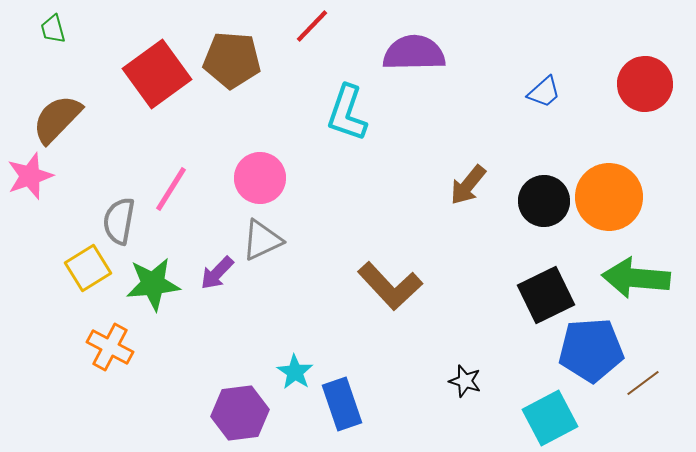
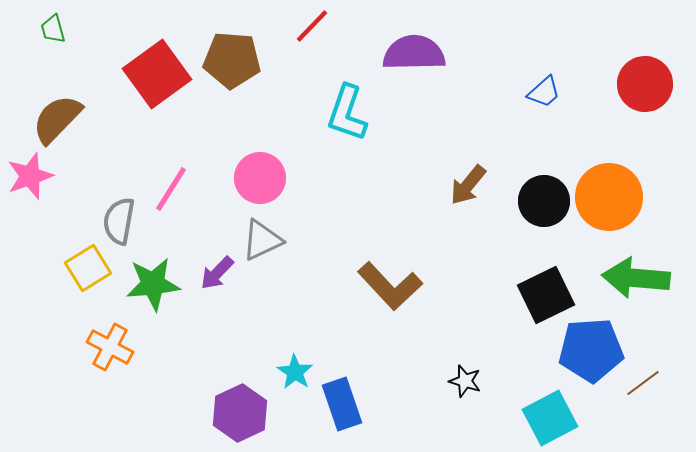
purple hexagon: rotated 18 degrees counterclockwise
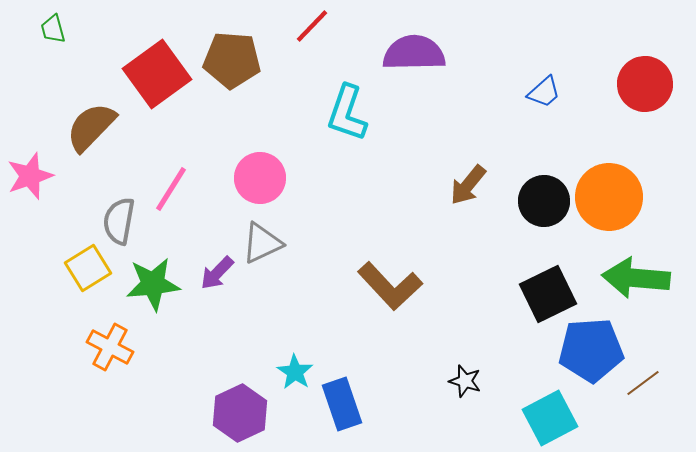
brown semicircle: moved 34 px right, 8 px down
gray triangle: moved 3 px down
black square: moved 2 px right, 1 px up
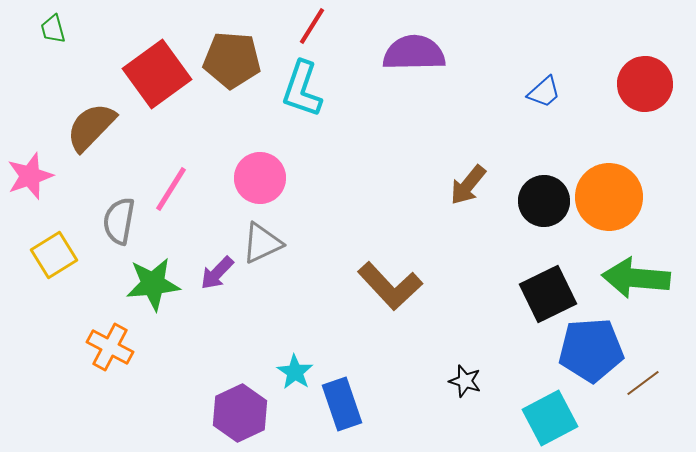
red line: rotated 12 degrees counterclockwise
cyan L-shape: moved 45 px left, 24 px up
yellow square: moved 34 px left, 13 px up
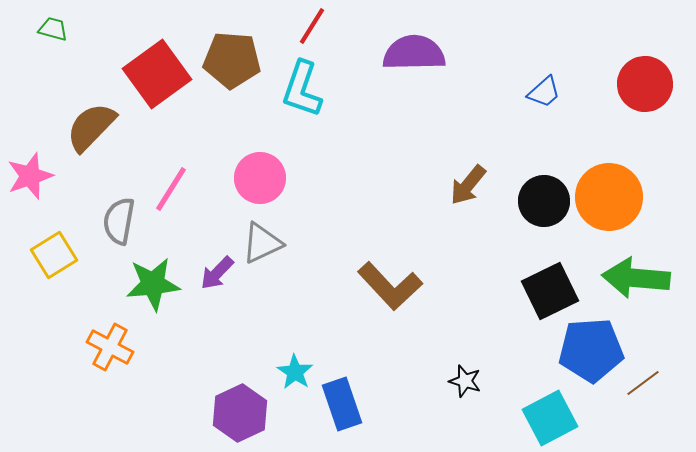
green trapezoid: rotated 120 degrees clockwise
black square: moved 2 px right, 3 px up
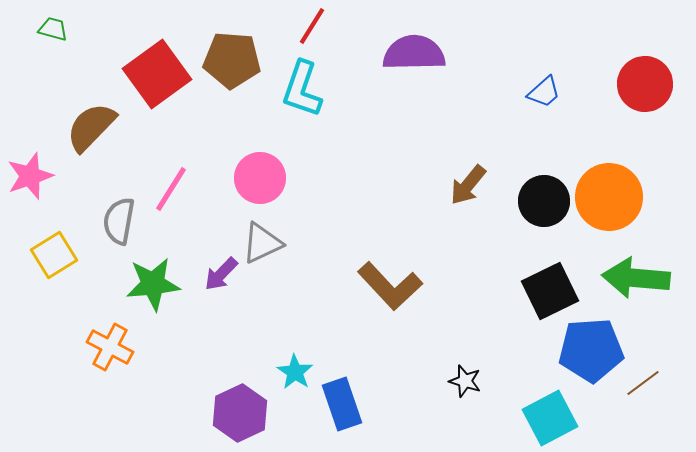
purple arrow: moved 4 px right, 1 px down
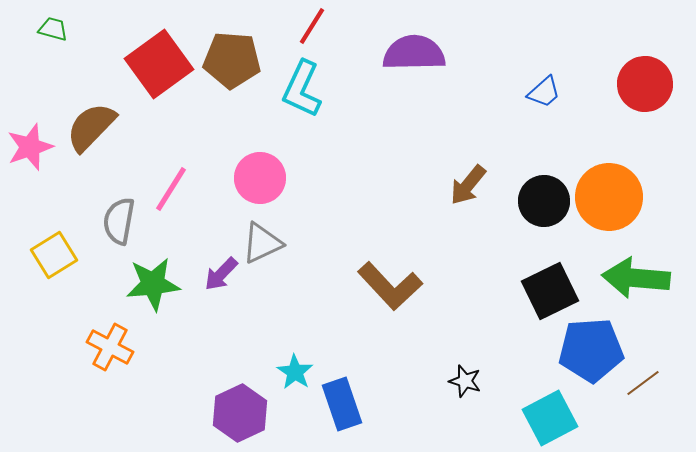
red square: moved 2 px right, 10 px up
cyan L-shape: rotated 6 degrees clockwise
pink star: moved 29 px up
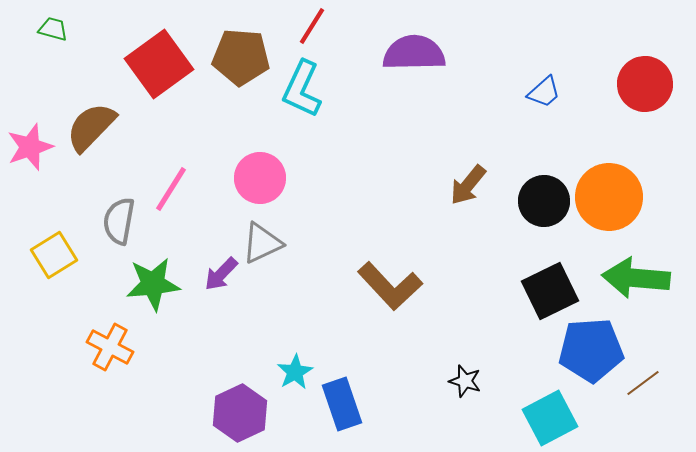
brown pentagon: moved 9 px right, 3 px up
cyan star: rotated 9 degrees clockwise
